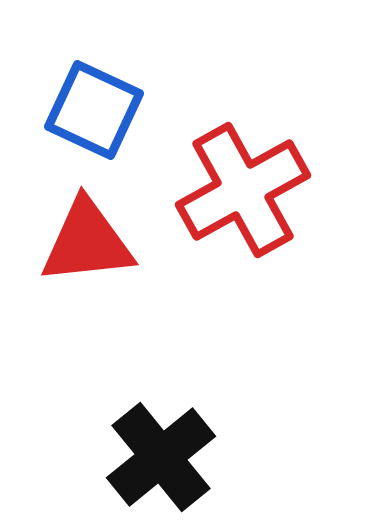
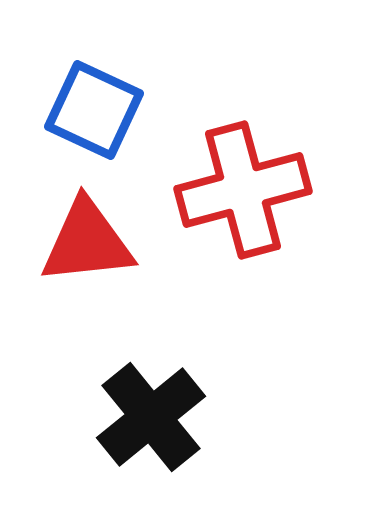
red cross: rotated 14 degrees clockwise
black cross: moved 10 px left, 40 px up
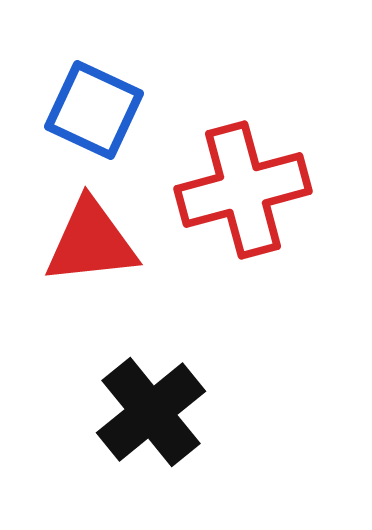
red triangle: moved 4 px right
black cross: moved 5 px up
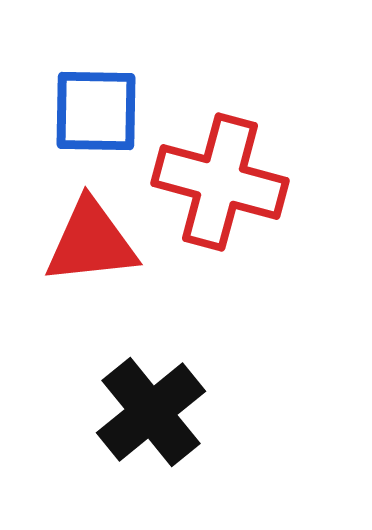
blue square: moved 2 px right, 1 px down; rotated 24 degrees counterclockwise
red cross: moved 23 px left, 8 px up; rotated 30 degrees clockwise
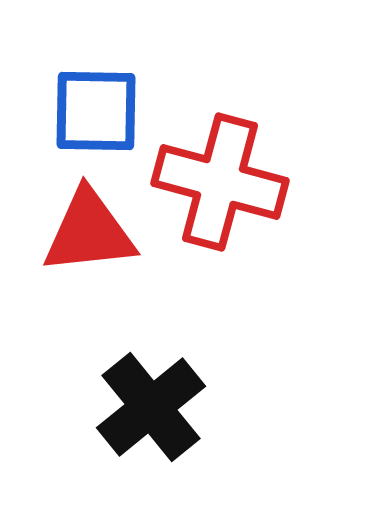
red triangle: moved 2 px left, 10 px up
black cross: moved 5 px up
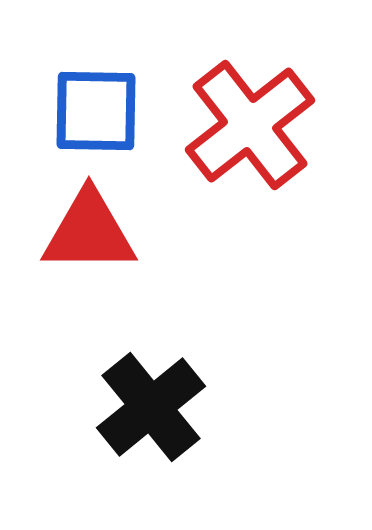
red cross: moved 30 px right, 57 px up; rotated 37 degrees clockwise
red triangle: rotated 6 degrees clockwise
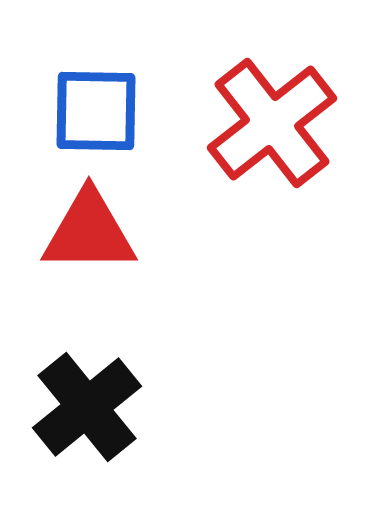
red cross: moved 22 px right, 2 px up
black cross: moved 64 px left
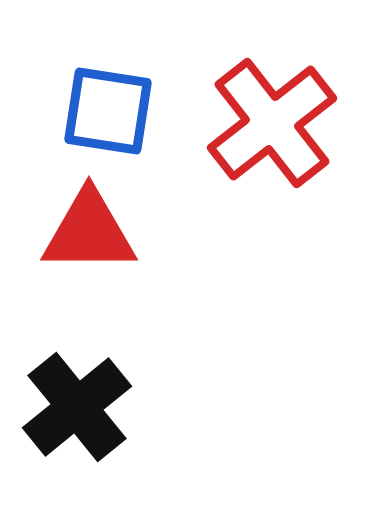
blue square: moved 12 px right; rotated 8 degrees clockwise
black cross: moved 10 px left
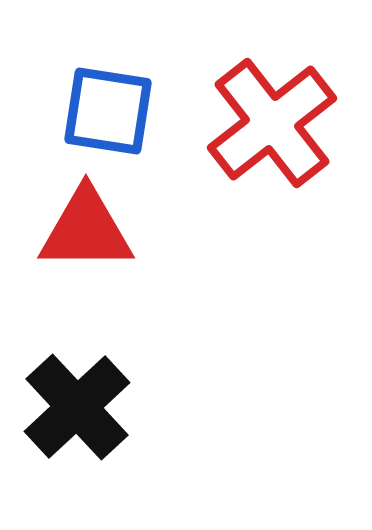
red triangle: moved 3 px left, 2 px up
black cross: rotated 4 degrees counterclockwise
